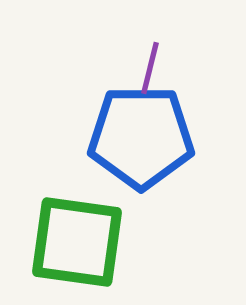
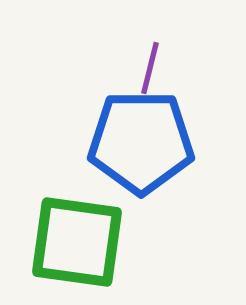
blue pentagon: moved 5 px down
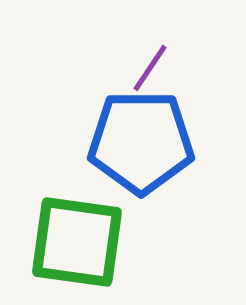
purple line: rotated 20 degrees clockwise
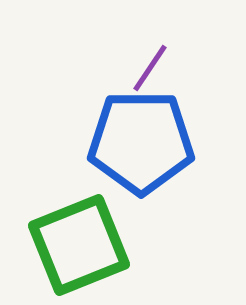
green square: moved 2 px right, 3 px down; rotated 30 degrees counterclockwise
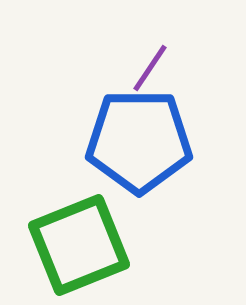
blue pentagon: moved 2 px left, 1 px up
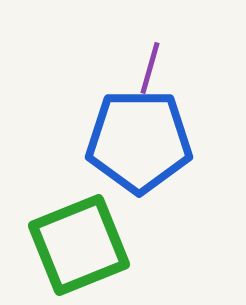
purple line: rotated 18 degrees counterclockwise
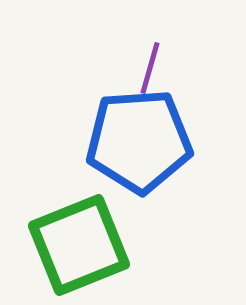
blue pentagon: rotated 4 degrees counterclockwise
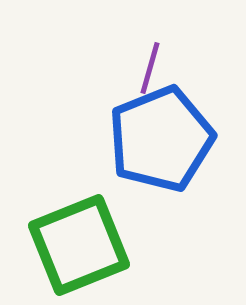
blue pentagon: moved 22 px right, 2 px up; rotated 18 degrees counterclockwise
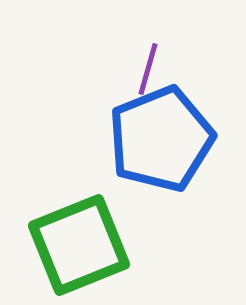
purple line: moved 2 px left, 1 px down
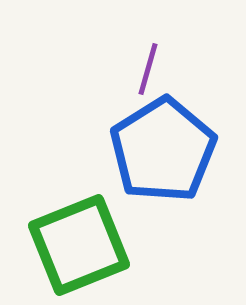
blue pentagon: moved 2 px right, 11 px down; rotated 10 degrees counterclockwise
